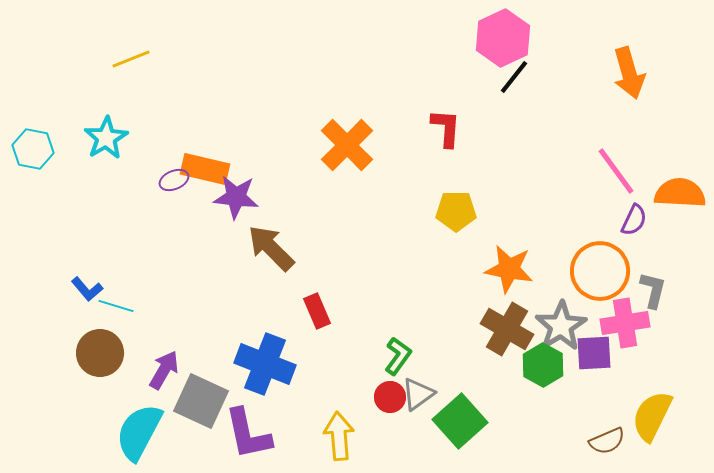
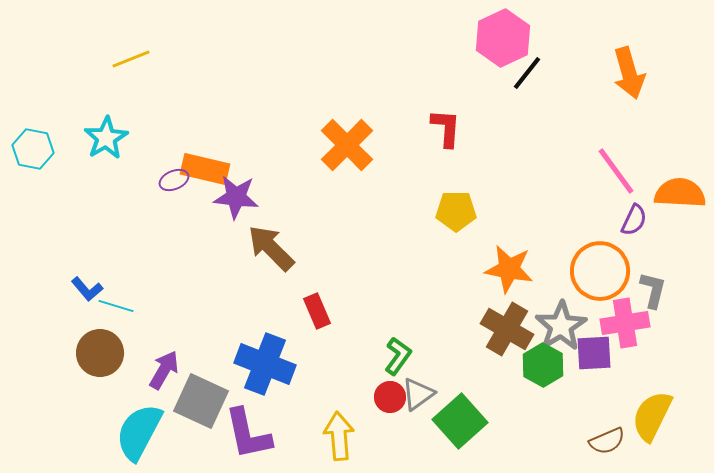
black line: moved 13 px right, 4 px up
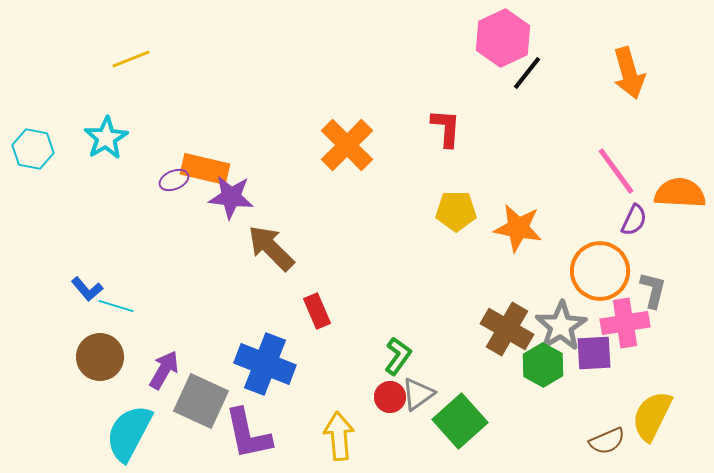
purple star: moved 5 px left
orange star: moved 9 px right, 41 px up
brown circle: moved 4 px down
cyan semicircle: moved 10 px left, 1 px down
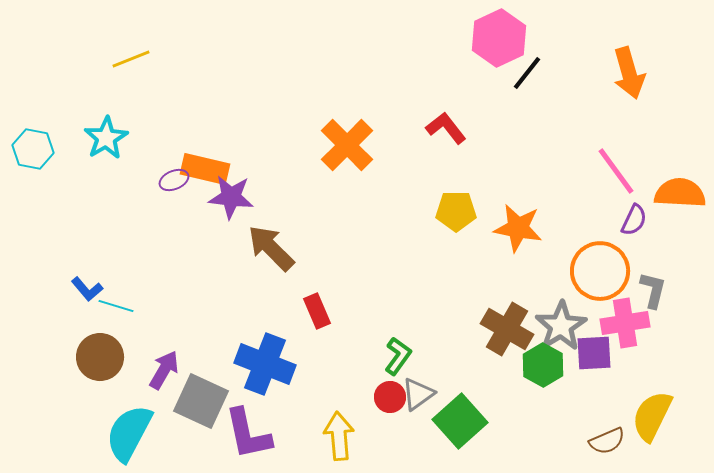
pink hexagon: moved 4 px left
red L-shape: rotated 42 degrees counterclockwise
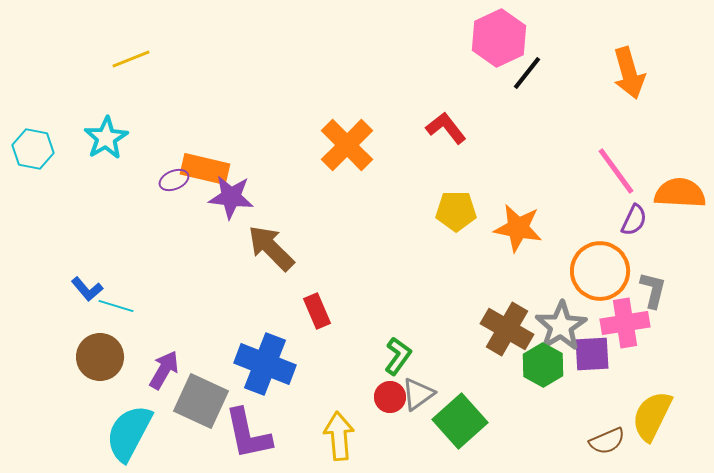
purple square: moved 2 px left, 1 px down
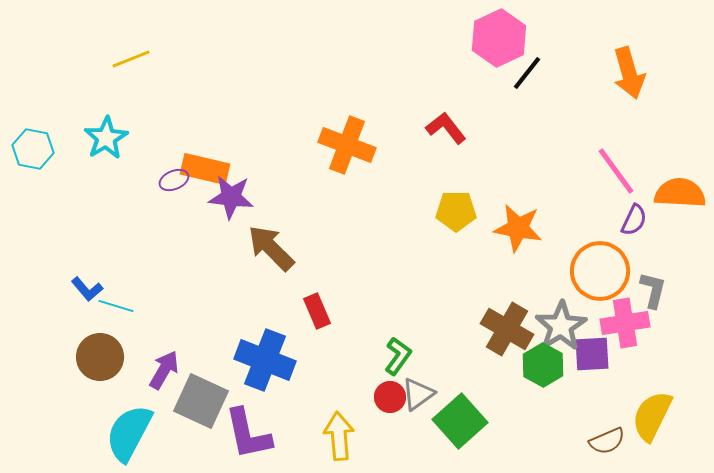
orange cross: rotated 24 degrees counterclockwise
blue cross: moved 4 px up
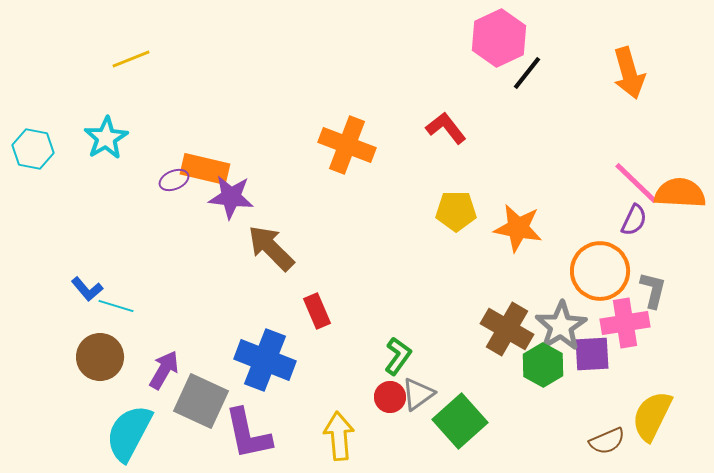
pink line: moved 20 px right, 12 px down; rotated 10 degrees counterclockwise
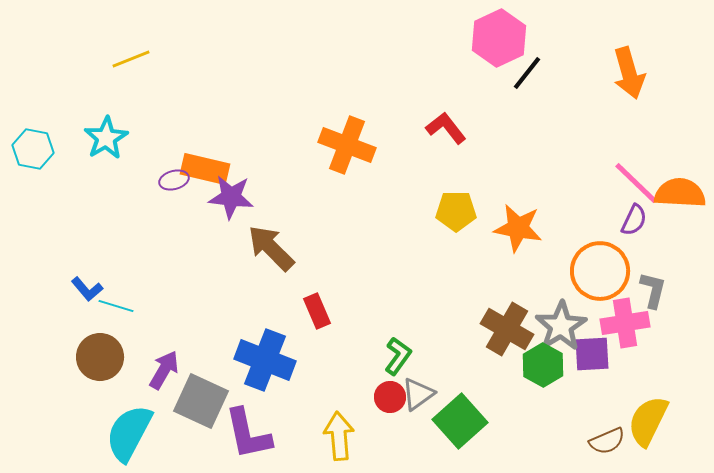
purple ellipse: rotated 8 degrees clockwise
yellow semicircle: moved 4 px left, 5 px down
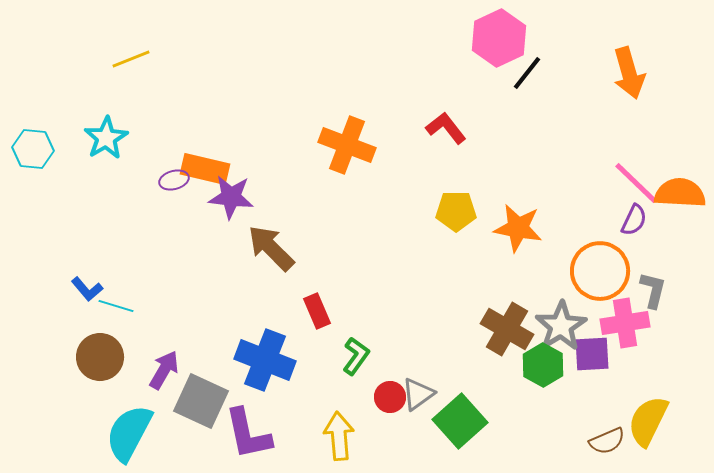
cyan hexagon: rotated 6 degrees counterclockwise
green L-shape: moved 42 px left
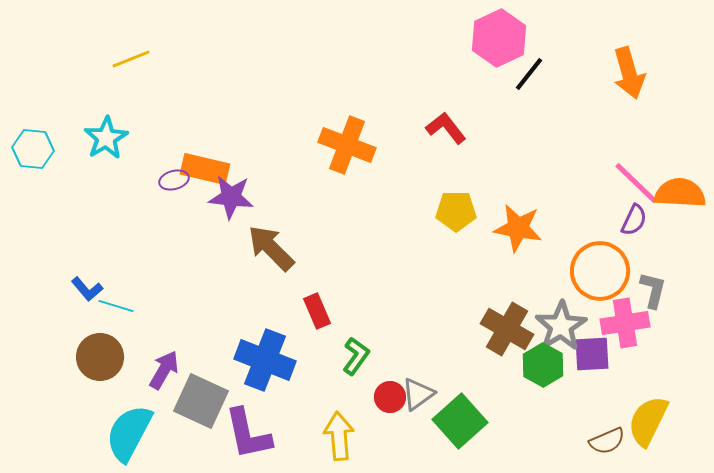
black line: moved 2 px right, 1 px down
